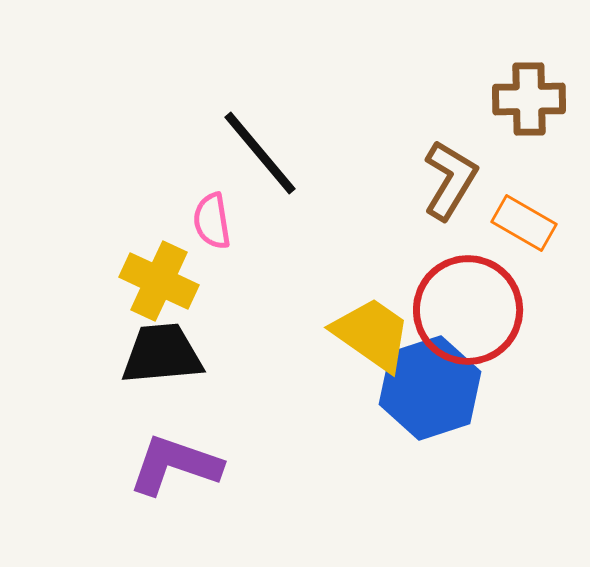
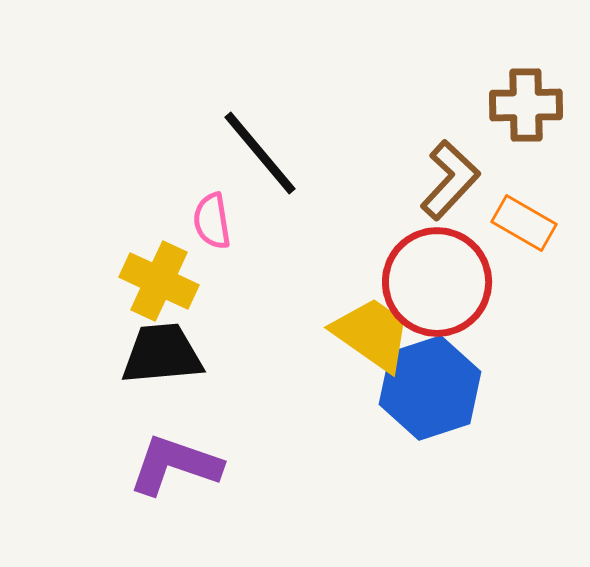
brown cross: moved 3 px left, 6 px down
brown L-shape: rotated 12 degrees clockwise
red circle: moved 31 px left, 28 px up
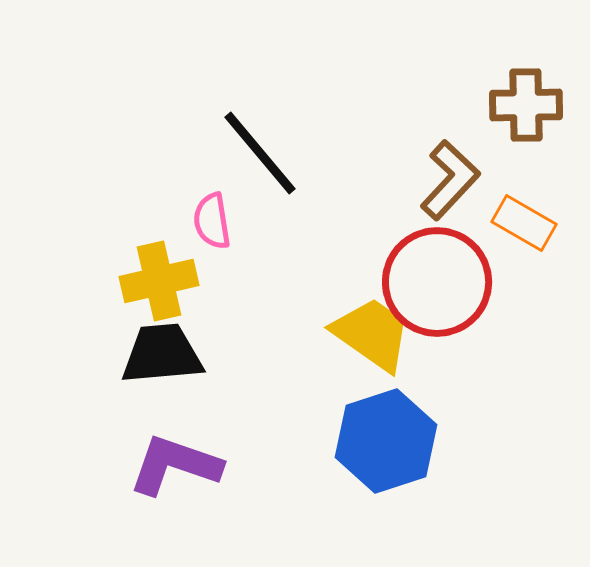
yellow cross: rotated 38 degrees counterclockwise
blue hexagon: moved 44 px left, 53 px down
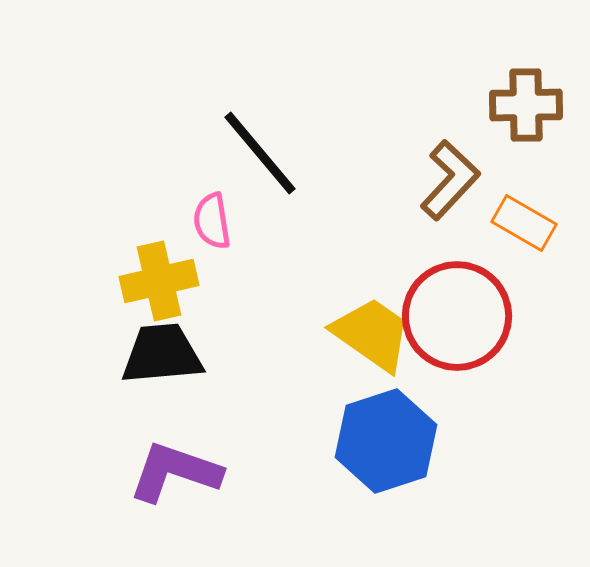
red circle: moved 20 px right, 34 px down
purple L-shape: moved 7 px down
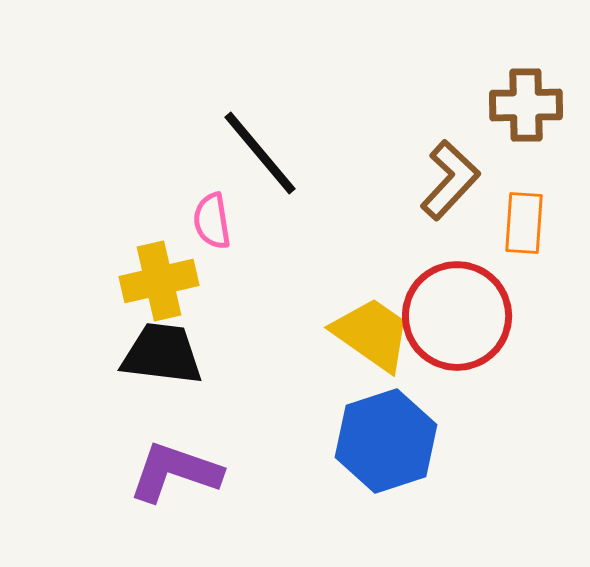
orange rectangle: rotated 64 degrees clockwise
black trapezoid: rotated 12 degrees clockwise
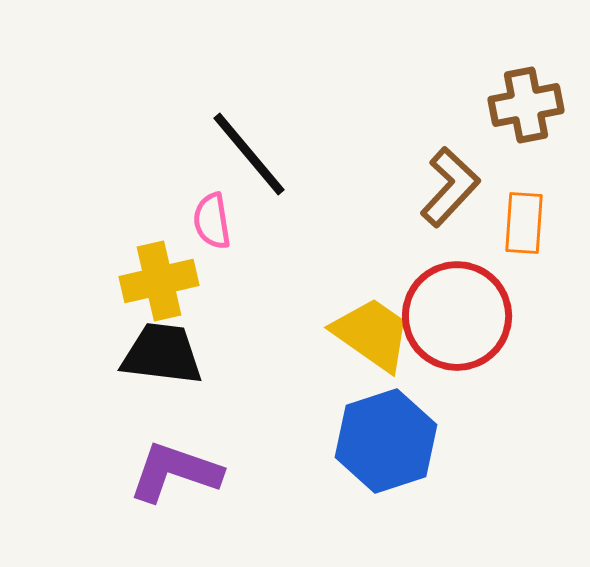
brown cross: rotated 10 degrees counterclockwise
black line: moved 11 px left, 1 px down
brown L-shape: moved 7 px down
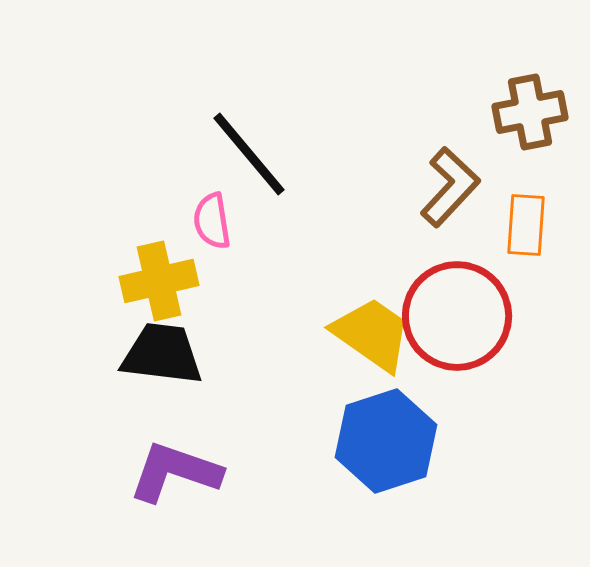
brown cross: moved 4 px right, 7 px down
orange rectangle: moved 2 px right, 2 px down
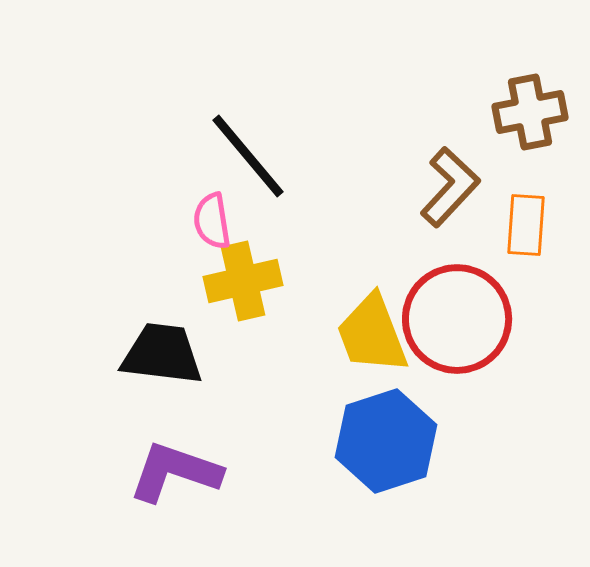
black line: moved 1 px left, 2 px down
yellow cross: moved 84 px right
red circle: moved 3 px down
yellow trapezoid: rotated 146 degrees counterclockwise
